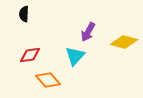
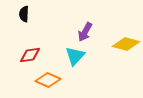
purple arrow: moved 3 px left
yellow diamond: moved 2 px right, 2 px down
orange diamond: rotated 25 degrees counterclockwise
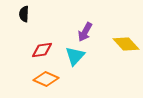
yellow diamond: rotated 32 degrees clockwise
red diamond: moved 12 px right, 5 px up
orange diamond: moved 2 px left, 1 px up
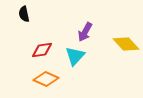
black semicircle: rotated 14 degrees counterclockwise
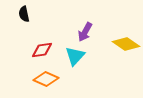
yellow diamond: rotated 12 degrees counterclockwise
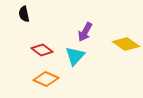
red diamond: rotated 45 degrees clockwise
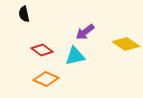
purple arrow: rotated 24 degrees clockwise
cyan triangle: rotated 35 degrees clockwise
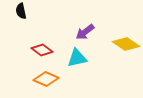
black semicircle: moved 3 px left, 3 px up
cyan triangle: moved 2 px right, 2 px down
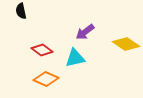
cyan triangle: moved 2 px left
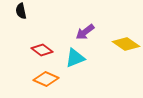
cyan triangle: rotated 10 degrees counterclockwise
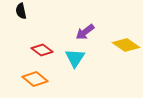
yellow diamond: moved 1 px down
cyan triangle: rotated 35 degrees counterclockwise
orange diamond: moved 11 px left; rotated 15 degrees clockwise
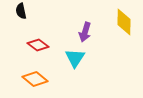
purple arrow: rotated 36 degrees counterclockwise
yellow diamond: moved 2 px left, 23 px up; rotated 56 degrees clockwise
red diamond: moved 4 px left, 5 px up
